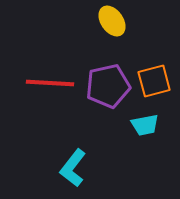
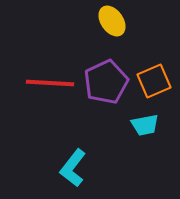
orange square: rotated 8 degrees counterclockwise
purple pentagon: moved 2 px left, 4 px up; rotated 12 degrees counterclockwise
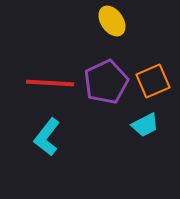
orange square: moved 1 px left
cyan trapezoid: rotated 16 degrees counterclockwise
cyan L-shape: moved 26 px left, 31 px up
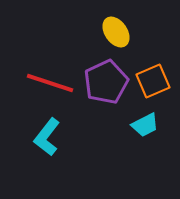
yellow ellipse: moved 4 px right, 11 px down
red line: rotated 15 degrees clockwise
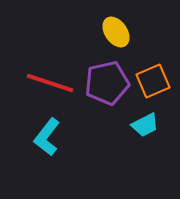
purple pentagon: moved 1 px right, 1 px down; rotated 12 degrees clockwise
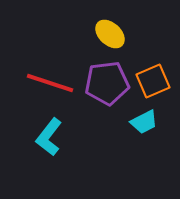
yellow ellipse: moved 6 px left, 2 px down; rotated 12 degrees counterclockwise
purple pentagon: rotated 6 degrees clockwise
cyan trapezoid: moved 1 px left, 3 px up
cyan L-shape: moved 2 px right
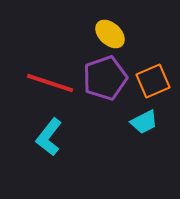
purple pentagon: moved 2 px left, 5 px up; rotated 12 degrees counterclockwise
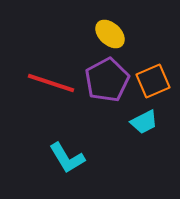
purple pentagon: moved 2 px right, 2 px down; rotated 9 degrees counterclockwise
red line: moved 1 px right
cyan L-shape: moved 18 px right, 21 px down; rotated 69 degrees counterclockwise
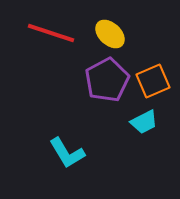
red line: moved 50 px up
cyan L-shape: moved 5 px up
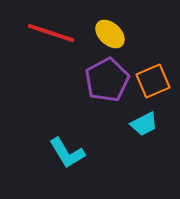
cyan trapezoid: moved 2 px down
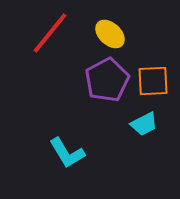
red line: moved 1 px left; rotated 69 degrees counterclockwise
orange square: rotated 20 degrees clockwise
